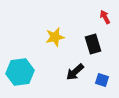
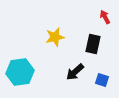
black rectangle: rotated 30 degrees clockwise
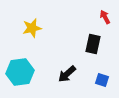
yellow star: moved 23 px left, 9 px up
black arrow: moved 8 px left, 2 px down
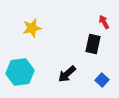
red arrow: moved 1 px left, 5 px down
blue square: rotated 24 degrees clockwise
